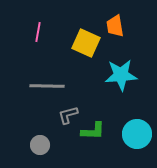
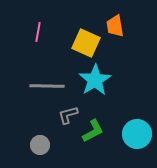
cyan star: moved 26 px left, 5 px down; rotated 28 degrees counterclockwise
green L-shape: rotated 30 degrees counterclockwise
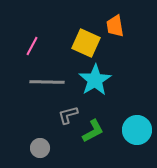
pink line: moved 6 px left, 14 px down; rotated 18 degrees clockwise
gray line: moved 4 px up
cyan circle: moved 4 px up
gray circle: moved 3 px down
